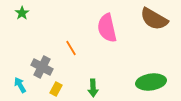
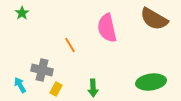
orange line: moved 1 px left, 3 px up
gray cross: moved 3 px down; rotated 15 degrees counterclockwise
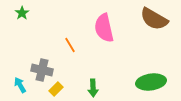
pink semicircle: moved 3 px left
yellow rectangle: rotated 16 degrees clockwise
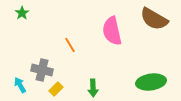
pink semicircle: moved 8 px right, 3 px down
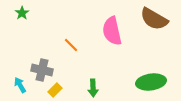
orange line: moved 1 px right; rotated 14 degrees counterclockwise
yellow rectangle: moved 1 px left, 1 px down
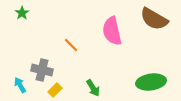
green arrow: rotated 30 degrees counterclockwise
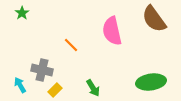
brown semicircle: rotated 24 degrees clockwise
